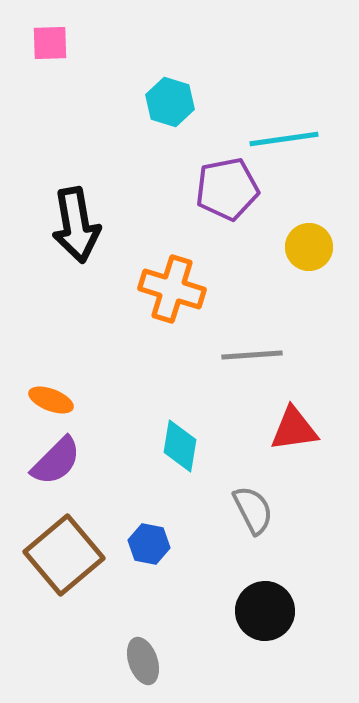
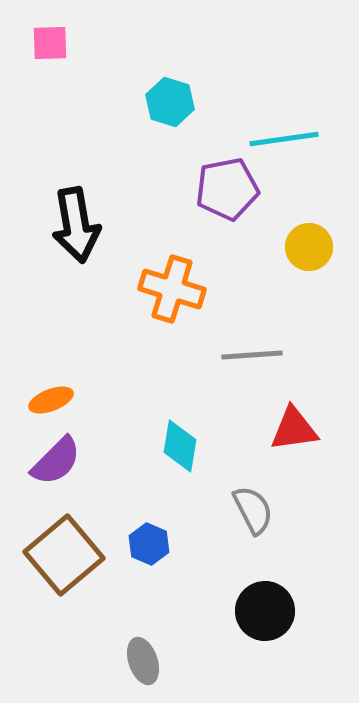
orange ellipse: rotated 42 degrees counterclockwise
blue hexagon: rotated 12 degrees clockwise
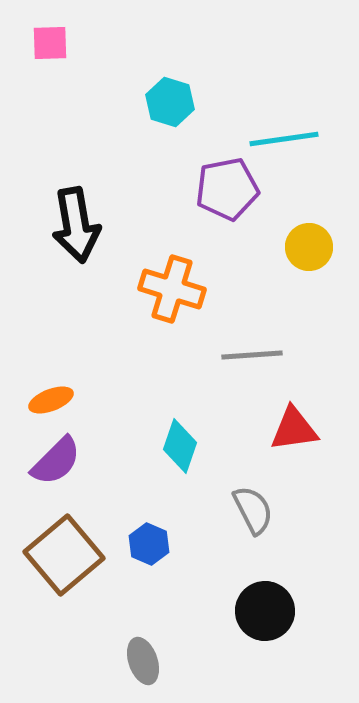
cyan diamond: rotated 10 degrees clockwise
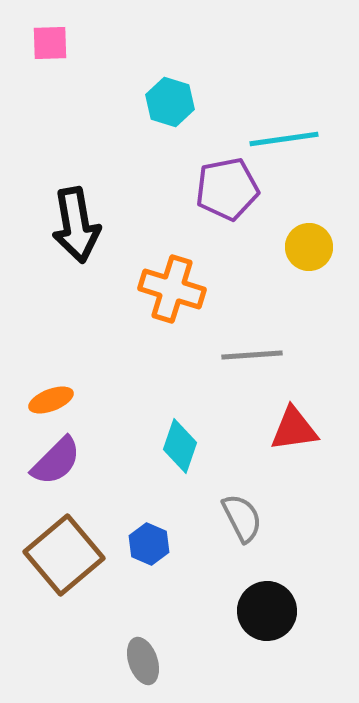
gray semicircle: moved 11 px left, 8 px down
black circle: moved 2 px right
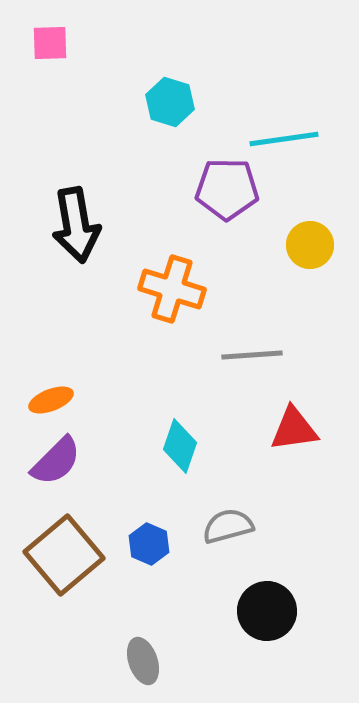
purple pentagon: rotated 12 degrees clockwise
yellow circle: moved 1 px right, 2 px up
gray semicircle: moved 14 px left, 8 px down; rotated 78 degrees counterclockwise
